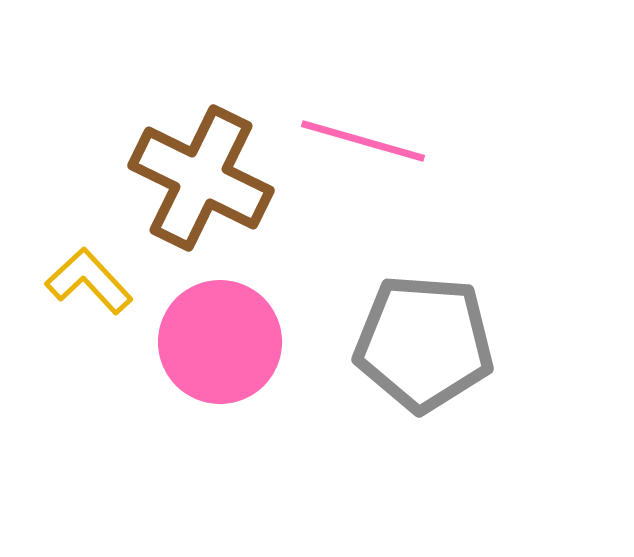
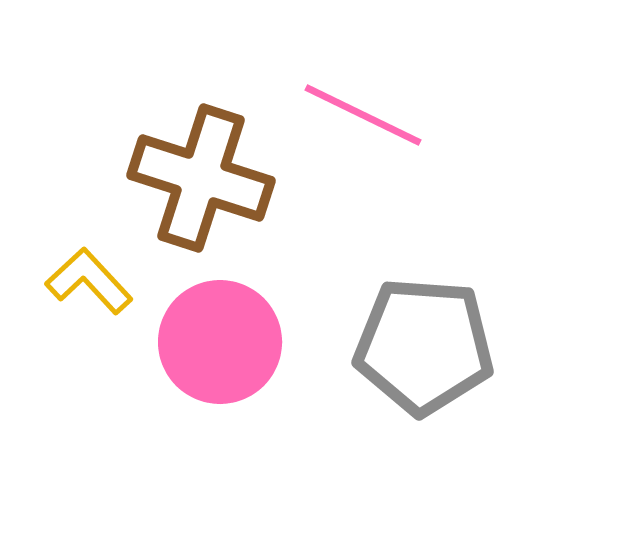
pink line: moved 26 px up; rotated 10 degrees clockwise
brown cross: rotated 8 degrees counterclockwise
gray pentagon: moved 3 px down
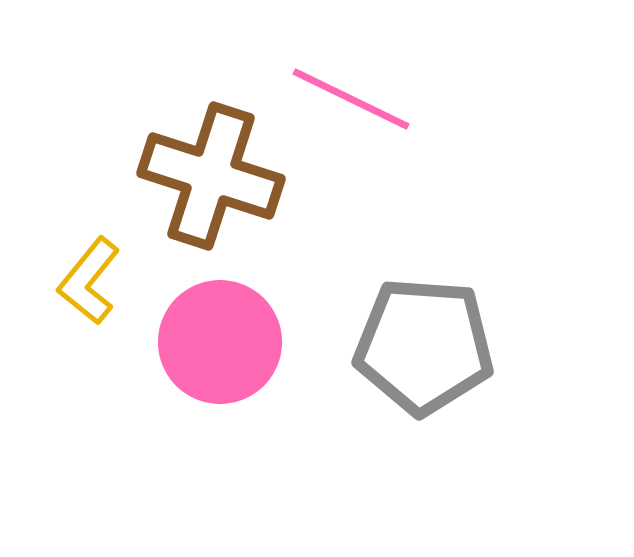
pink line: moved 12 px left, 16 px up
brown cross: moved 10 px right, 2 px up
yellow L-shape: rotated 98 degrees counterclockwise
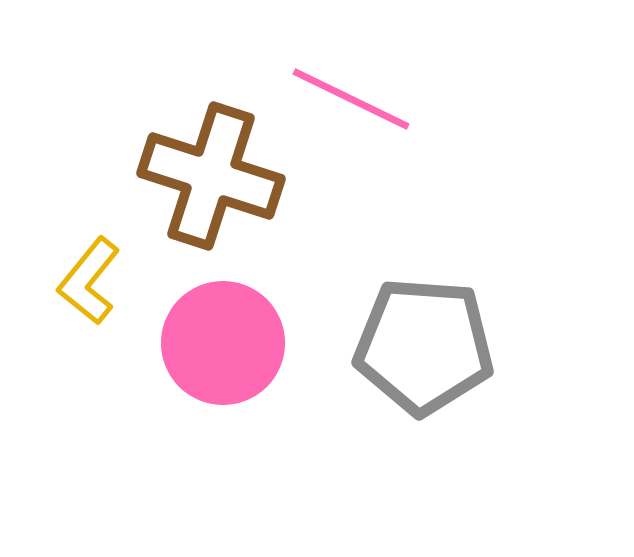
pink circle: moved 3 px right, 1 px down
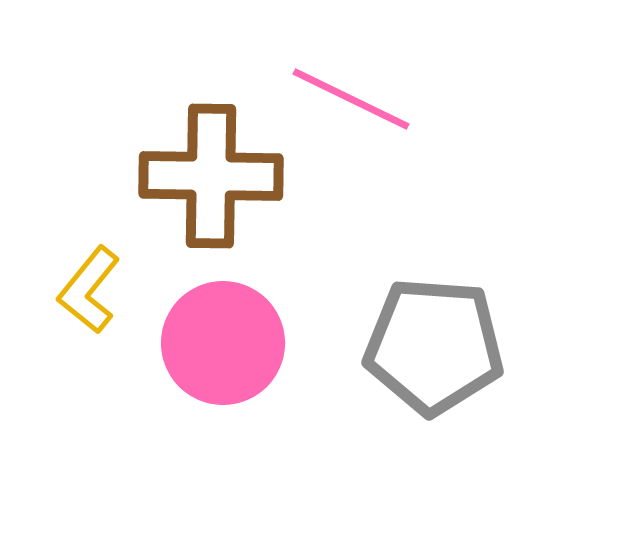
brown cross: rotated 17 degrees counterclockwise
yellow L-shape: moved 9 px down
gray pentagon: moved 10 px right
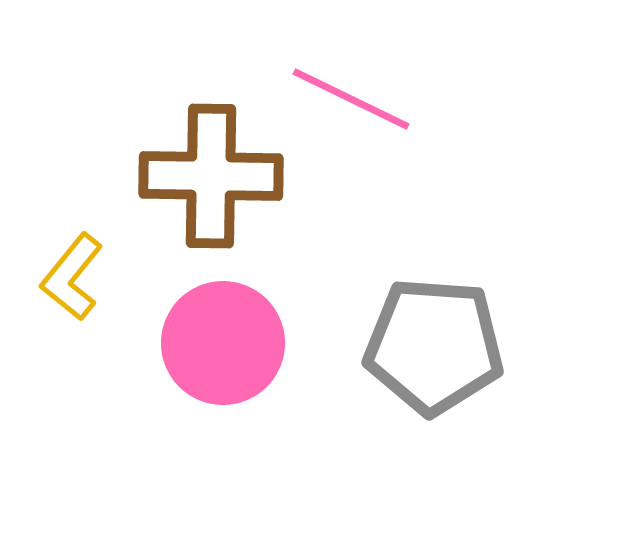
yellow L-shape: moved 17 px left, 13 px up
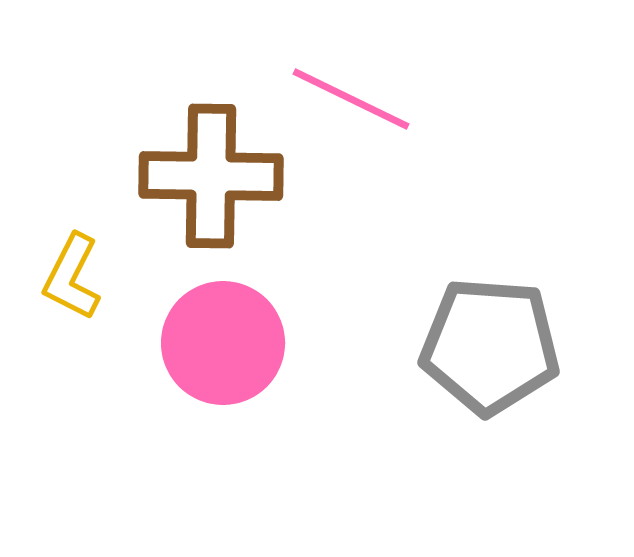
yellow L-shape: rotated 12 degrees counterclockwise
gray pentagon: moved 56 px right
